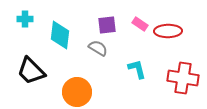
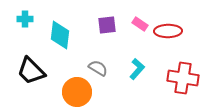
gray semicircle: moved 20 px down
cyan L-shape: rotated 55 degrees clockwise
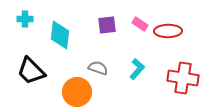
gray semicircle: rotated 12 degrees counterclockwise
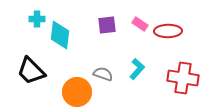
cyan cross: moved 12 px right
gray semicircle: moved 5 px right, 6 px down
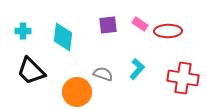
cyan cross: moved 14 px left, 12 px down
purple square: moved 1 px right
cyan diamond: moved 3 px right, 2 px down
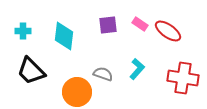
red ellipse: rotated 36 degrees clockwise
cyan diamond: moved 1 px right, 1 px up
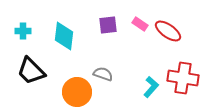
cyan L-shape: moved 14 px right, 18 px down
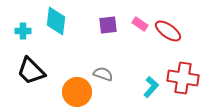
cyan diamond: moved 8 px left, 15 px up
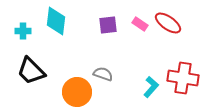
red ellipse: moved 8 px up
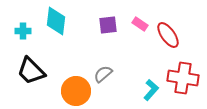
red ellipse: moved 12 px down; rotated 20 degrees clockwise
gray semicircle: rotated 60 degrees counterclockwise
cyan L-shape: moved 3 px down
orange circle: moved 1 px left, 1 px up
